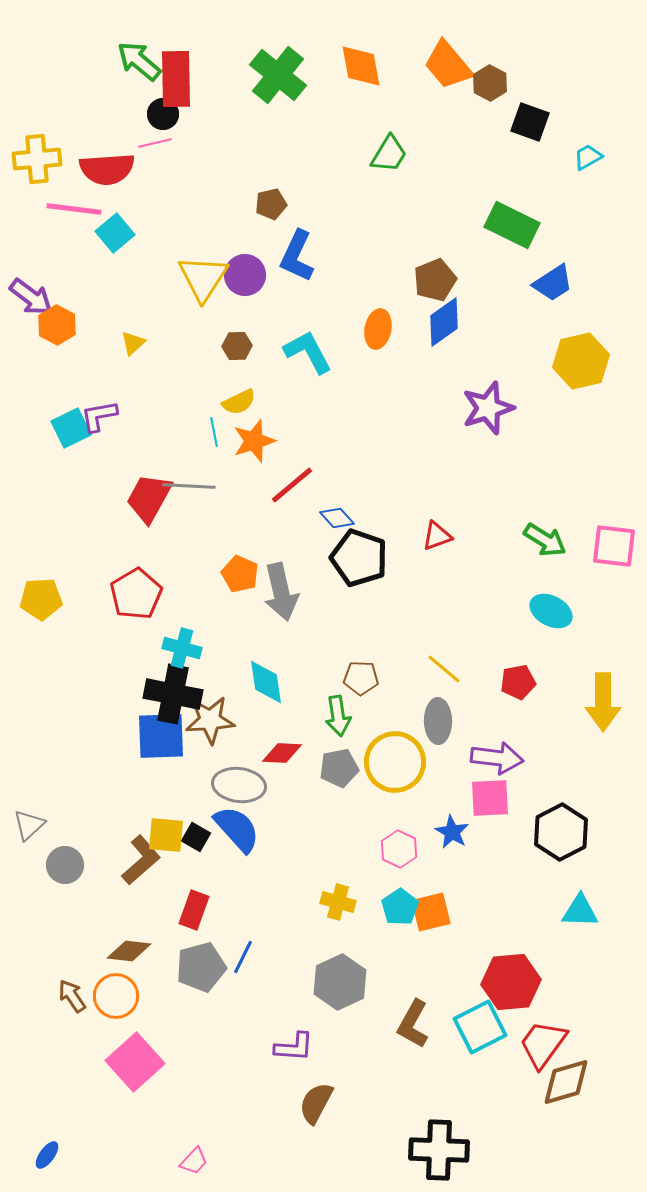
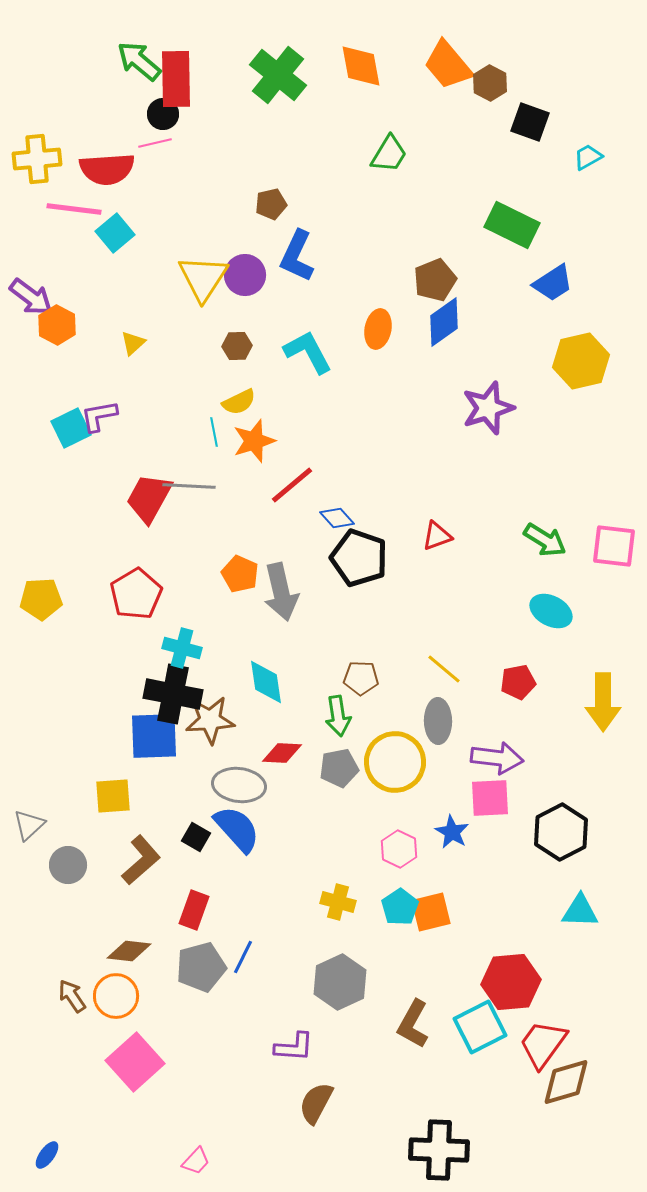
blue square at (161, 736): moved 7 px left
yellow square at (166, 835): moved 53 px left, 39 px up; rotated 9 degrees counterclockwise
gray circle at (65, 865): moved 3 px right
pink trapezoid at (194, 1161): moved 2 px right
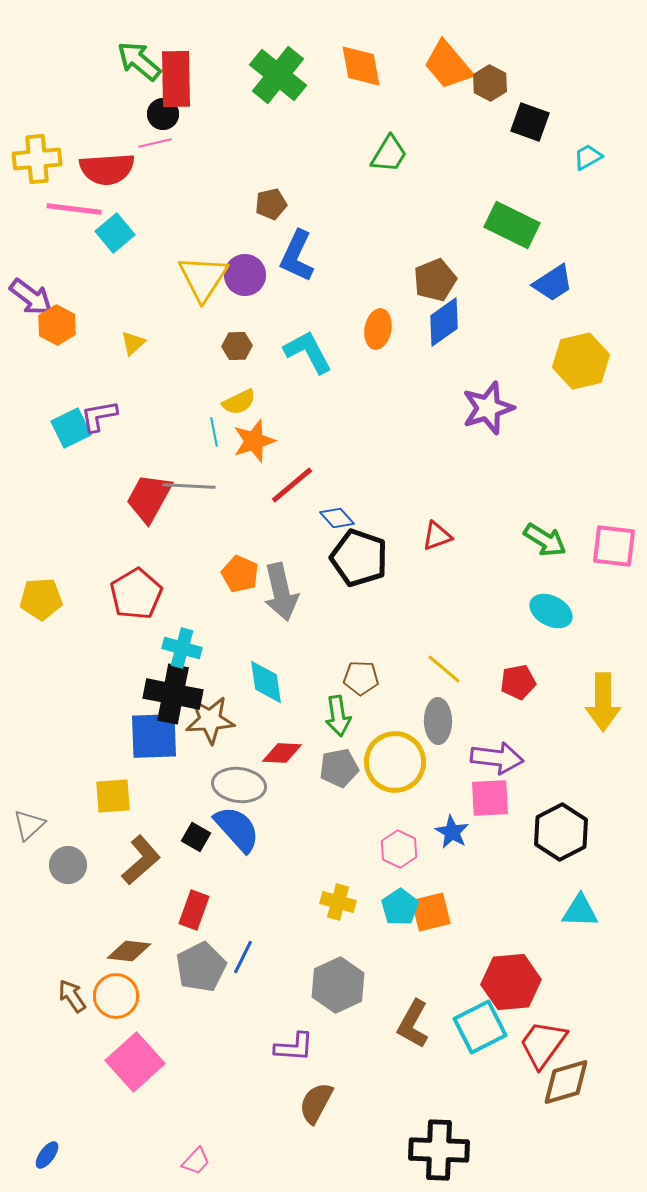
gray pentagon at (201, 967): rotated 12 degrees counterclockwise
gray hexagon at (340, 982): moved 2 px left, 3 px down
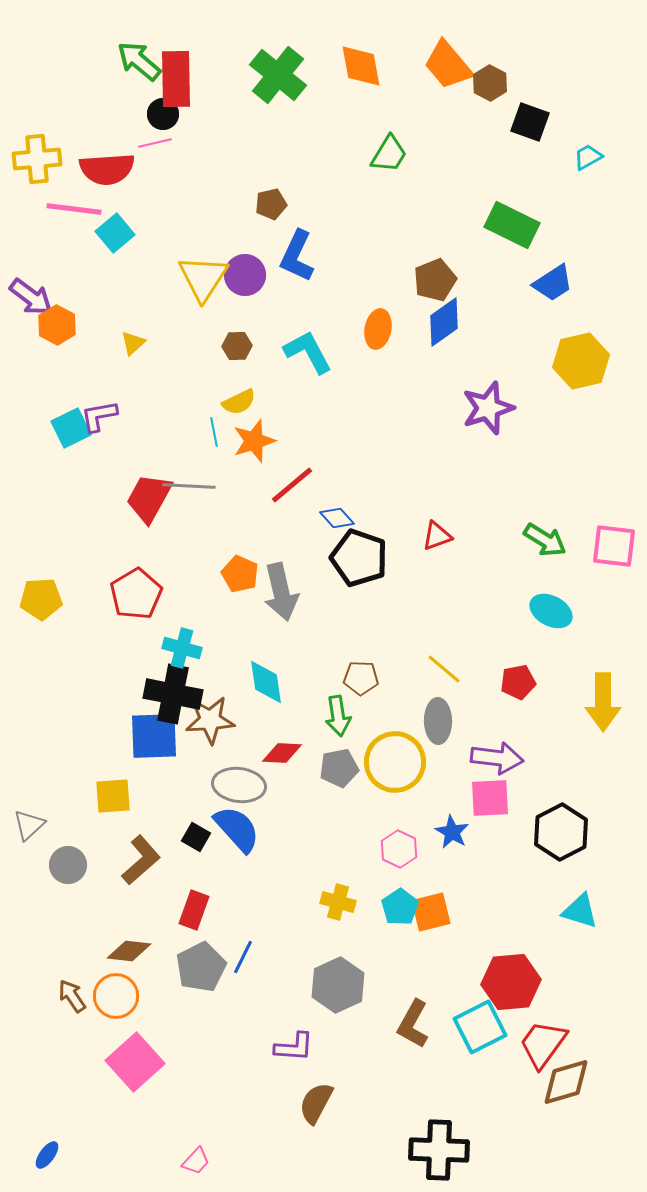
cyan triangle at (580, 911): rotated 15 degrees clockwise
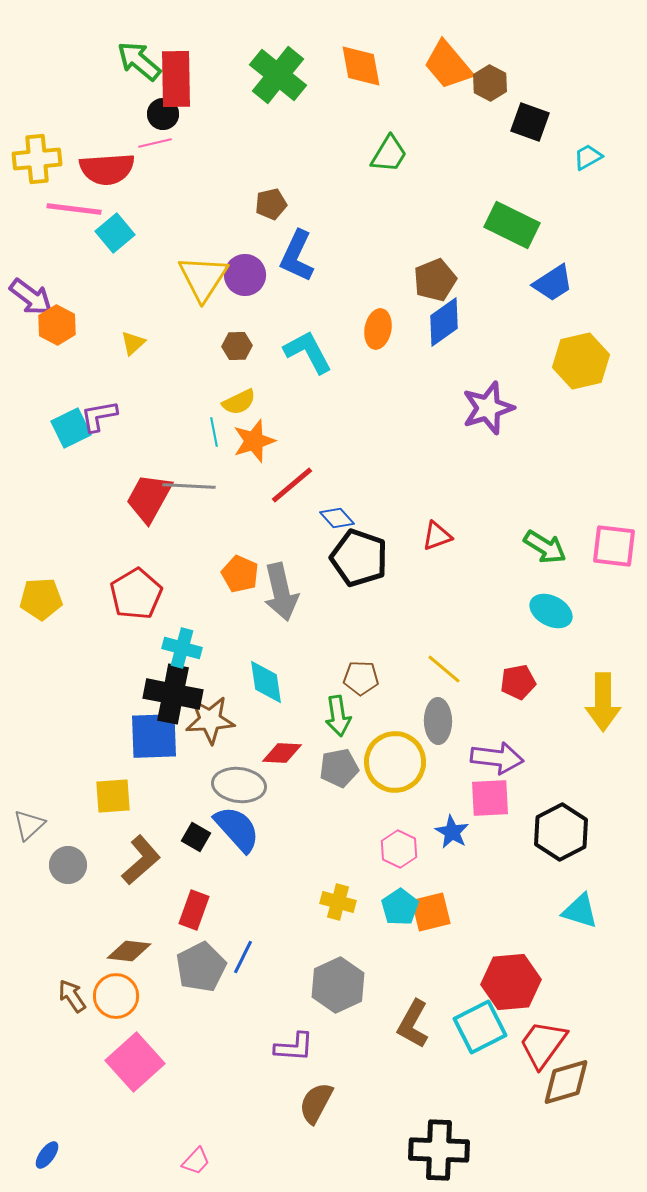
green arrow at (545, 540): moved 7 px down
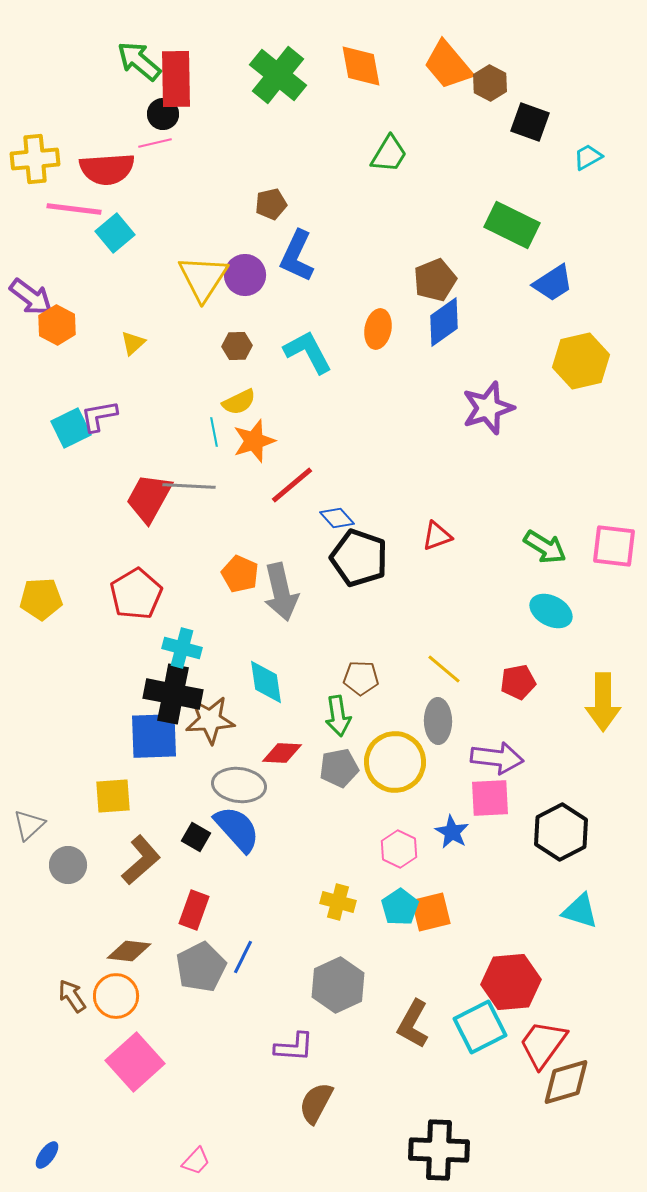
yellow cross at (37, 159): moved 2 px left
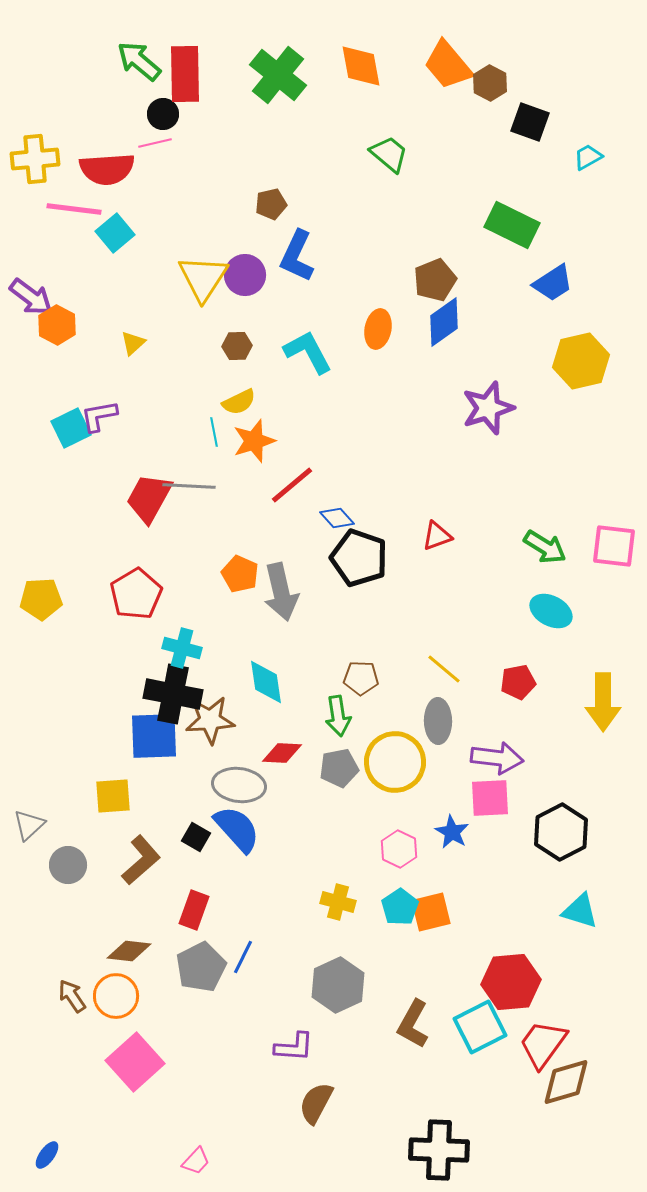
red rectangle at (176, 79): moved 9 px right, 5 px up
green trapezoid at (389, 154): rotated 81 degrees counterclockwise
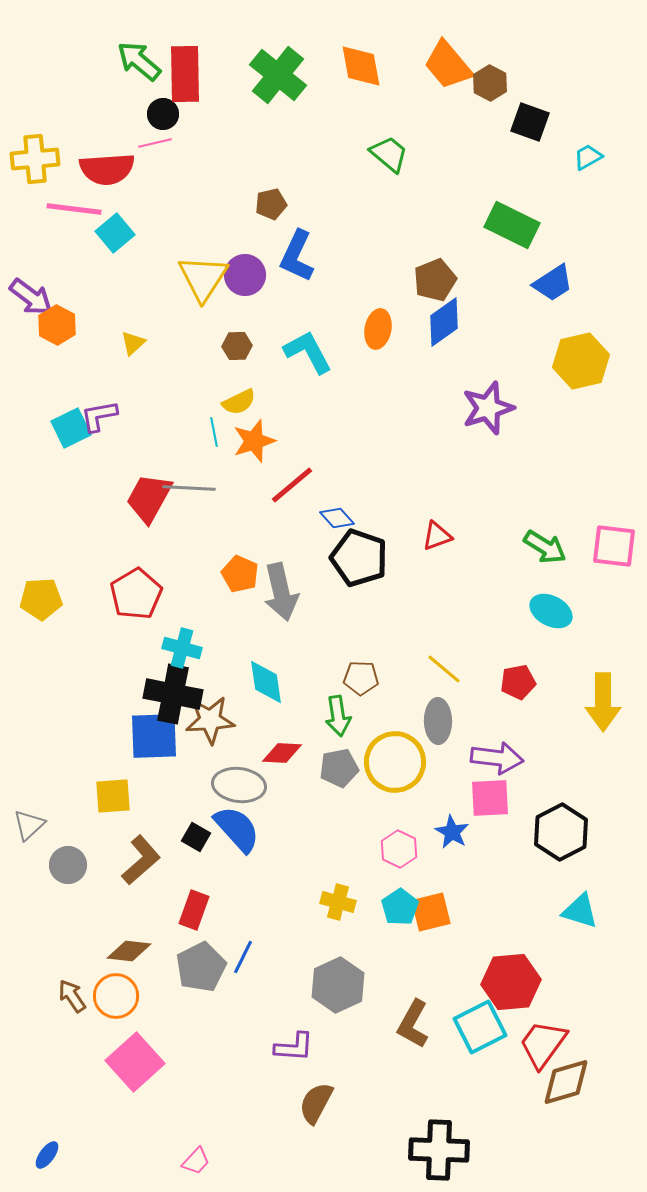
gray line at (189, 486): moved 2 px down
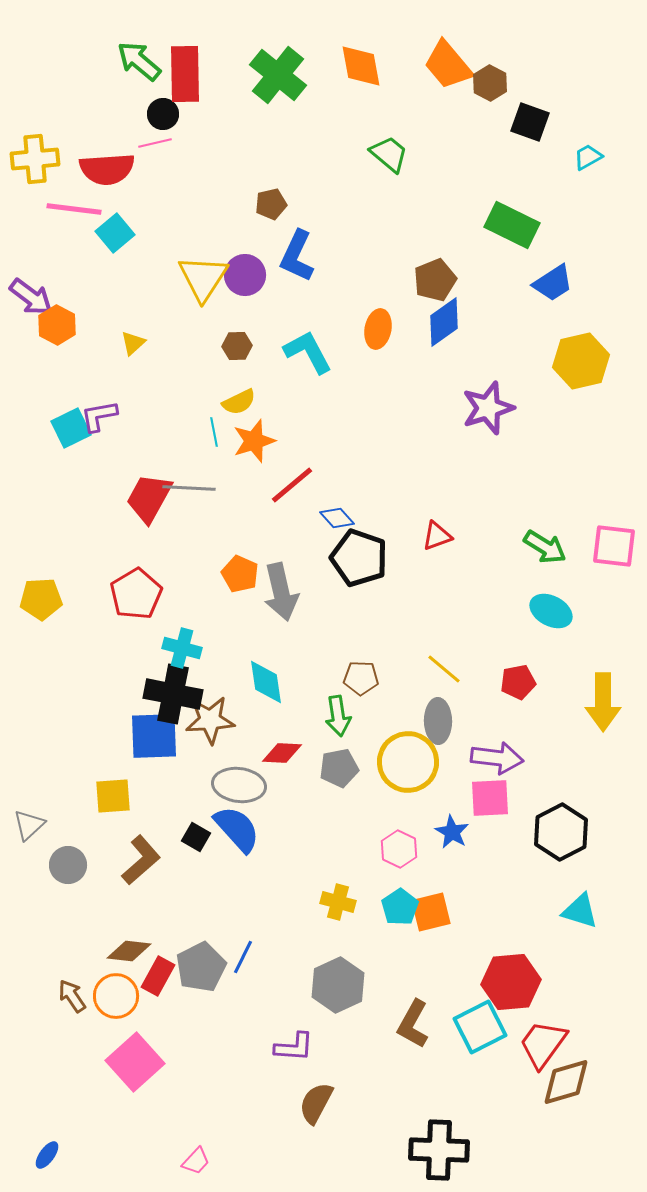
yellow circle at (395, 762): moved 13 px right
red rectangle at (194, 910): moved 36 px left, 66 px down; rotated 9 degrees clockwise
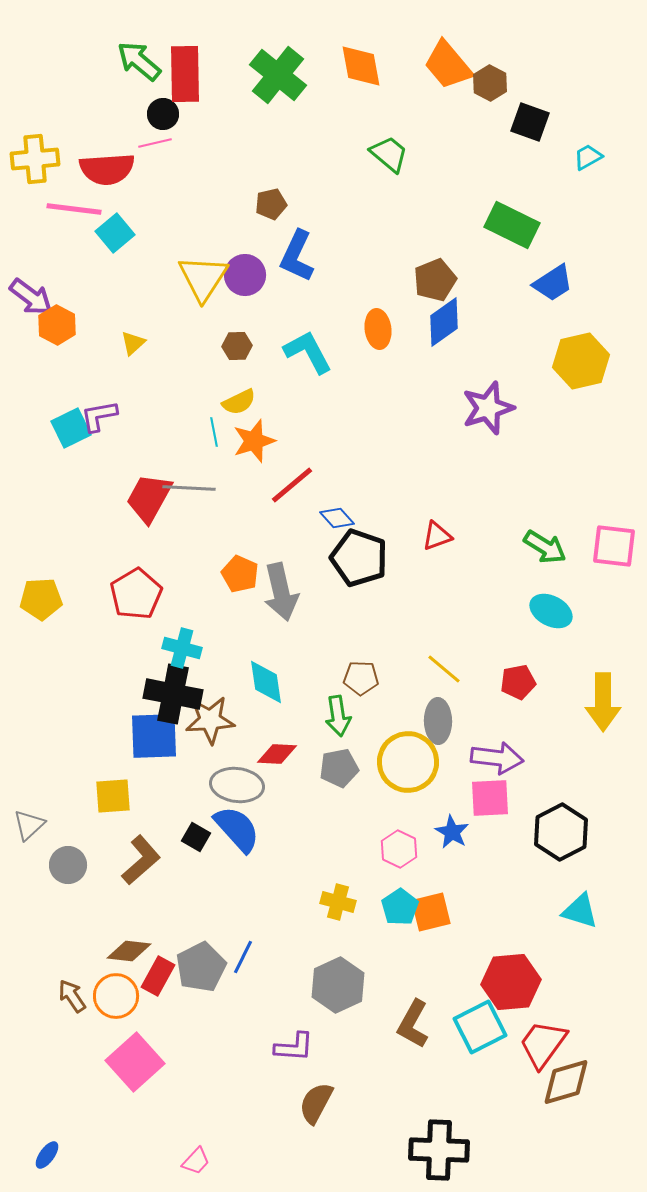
orange ellipse at (378, 329): rotated 18 degrees counterclockwise
red diamond at (282, 753): moved 5 px left, 1 px down
gray ellipse at (239, 785): moved 2 px left
